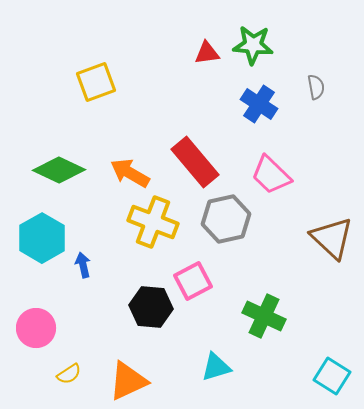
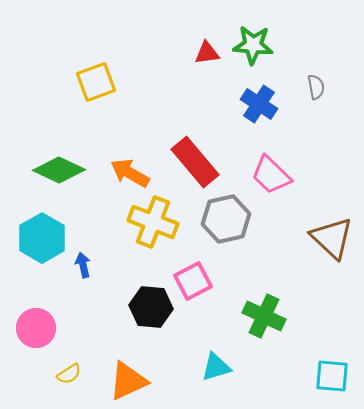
cyan square: rotated 27 degrees counterclockwise
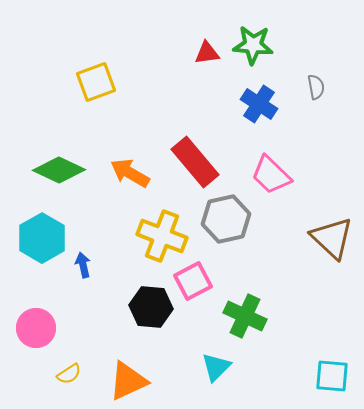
yellow cross: moved 9 px right, 14 px down
green cross: moved 19 px left
cyan triangle: rotated 28 degrees counterclockwise
